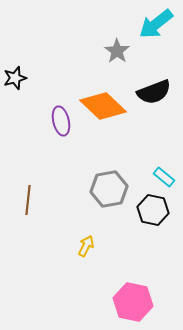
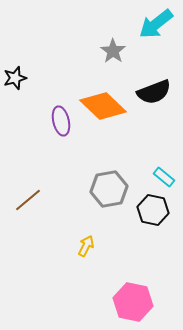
gray star: moved 4 px left
brown line: rotated 44 degrees clockwise
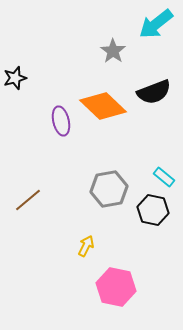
pink hexagon: moved 17 px left, 15 px up
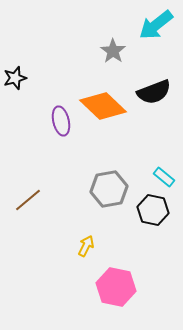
cyan arrow: moved 1 px down
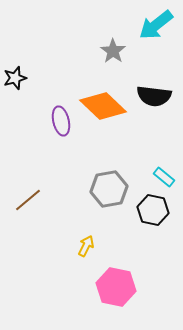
black semicircle: moved 4 px down; rotated 28 degrees clockwise
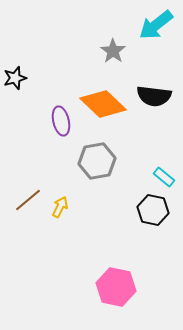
orange diamond: moved 2 px up
gray hexagon: moved 12 px left, 28 px up
yellow arrow: moved 26 px left, 39 px up
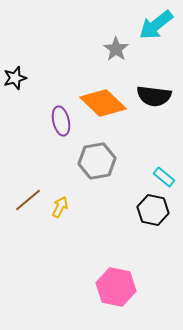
gray star: moved 3 px right, 2 px up
orange diamond: moved 1 px up
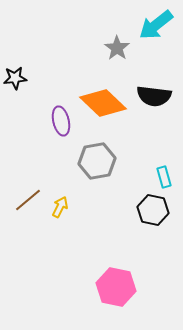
gray star: moved 1 px right, 1 px up
black star: rotated 10 degrees clockwise
cyan rectangle: rotated 35 degrees clockwise
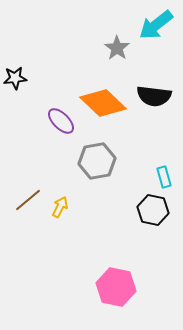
purple ellipse: rotated 32 degrees counterclockwise
